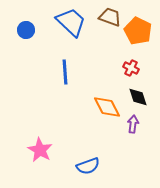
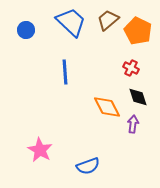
brown trapezoid: moved 2 px left, 3 px down; rotated 60 degrees counterclockwise
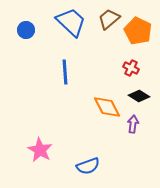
brown trapezoid: moved 1 px right, 1 px up
black diamond: moved 1 px right, 1 px up; rotated 40 degrees counterclockwise
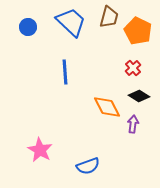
brown trapezoid: moved 2 px up; rotated 145 degrees clockwise
blue circle: moved 2 px right, 3 px up
red cross: moved 2 px right; rotated 21 degrees clockwise
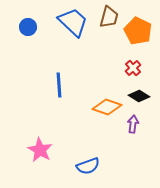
blue trapezoid: moved 2 px right
blue line: moved 6 px left, 13 px down
orange diamond: rotated 44 degrees counterclockwise
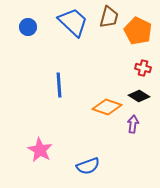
red cross: moved 10 px right; rotated 35 degrees counterclockwise
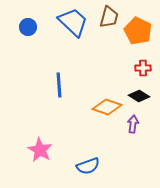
red cross: rotated 14 degrees counterclockwise
